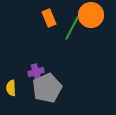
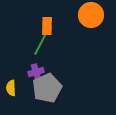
orange rectangle: moved 2 px left, 8 px down; rotated 24 degrees clockwise
green line: moved 31 px left, 15 px down
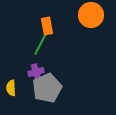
orange rectangle: rotated 12 degrees counterclockwise
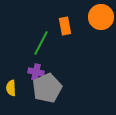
orange circle: moved 10 px right, 2 px down
orange rectangle: moved 18 px right
purple cross: rotated 28 degrees clockwise
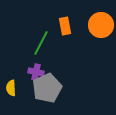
orange circle: moved 8 px down
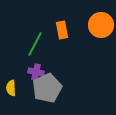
orange rectangle: moved 3 px left, 4 px down
green line: moved 6 px left, 1 px down
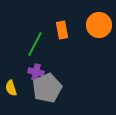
orange circle: moved 2 px left
yellow semicircle: rotated 14 degrees counterclockwise
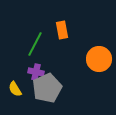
orange circle: moved 34 px down
yellow semicircle: moved 4 px right, 1 px down; rotated 14 degrees counterclockwise
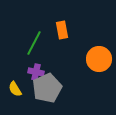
green line: moved 1 px left, 1 px up
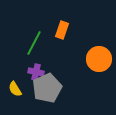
orange rectangle: rotated 30 degrees clockwise
